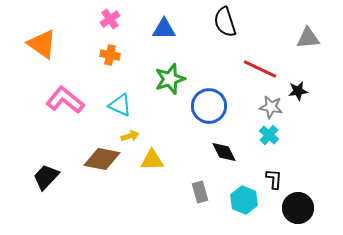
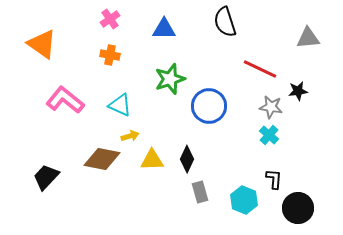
black diamond: moved 37 px left, 7 px down; rotated 52 degrees clockwise
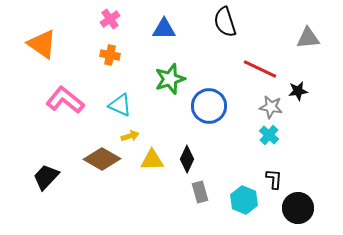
brown diamond: rotated 18 degrees clockwise
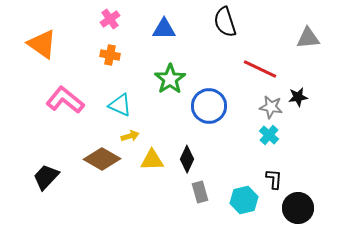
green star: rotated 16 degrees counterclockwise
black star: moved 6 px down
cyan hexagon: rotated 24 degrees clockwise
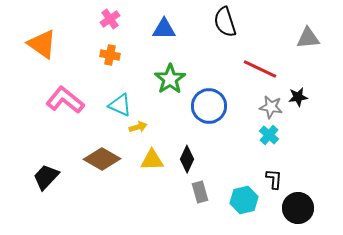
yellow arrow: moved 8 px right, 9 px up
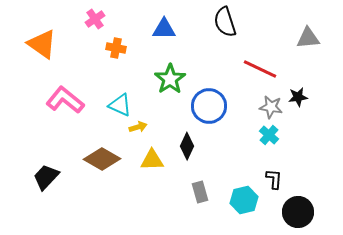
pink cross: moved 15 px left
orange cross: moved 6 px right, 7 px up
black diamond: moved 13 px up
black circle: moved 4 px down
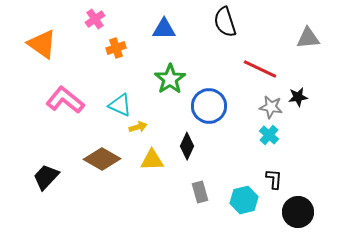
orange cross: rotated 30 degrees counterclockwise
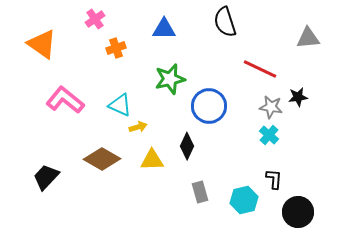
green star: rotated 20 degrees clockwise
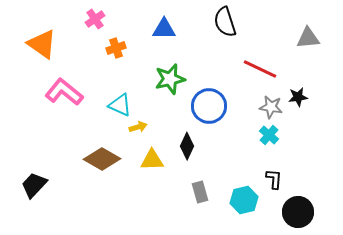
pink L-shape: moved 1 px left, 8 px up
black trapezoid: moved 12 px left, 8 px down
